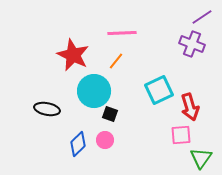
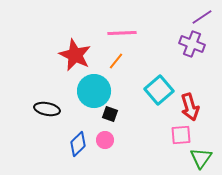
red star: moved 2 px right
cyan square: rotated 16 degrees counterclockwise
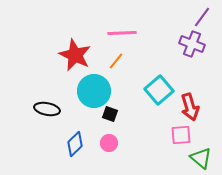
purple line: rotated 20 degrees counterclockwise
pink circle: moved 4 px right, 3 px down
blue diamond: moved 3 px left
green triangle: rotated 25 degrees counterclockwise
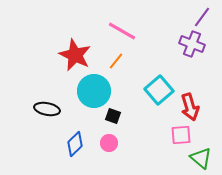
pink line: moved 2 px up; rotated 32 degrees clockwise
black square: moved 3 px right, 2 px down
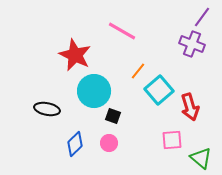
orange line: moved 22 px right, 10 px down
pink square: moved 9 px left, 5 px down
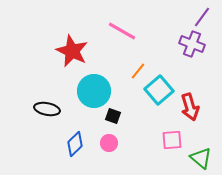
red star: moved 3 px left, 4 px up
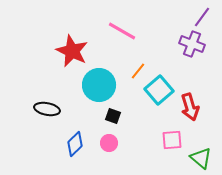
cyan circle: moved 5 px right, 6 px up
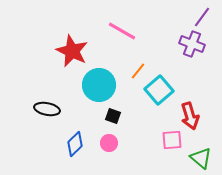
red arrow: moved 9 px down
